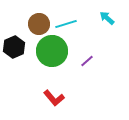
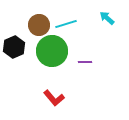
brown circle: moved 1 px down
purple line: moved 2 px left, 1 px down; rotated 40 degrees clockwise
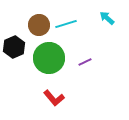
green circle: moved 3 px left, 7 px down
purple line: rotated 24 degrees counterclockwise
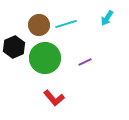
cyan arrow: rotated 98 degrees counterclockwise
green circle: moved 4 px left
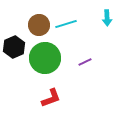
cyan arrow: rotated 35 degrees counterclockwise
red L-shape: moved 3 px left; rotated 70 degrees counterclockwise
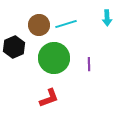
green circle: moved 9 px right
purple line: moved 4 px right, 2 px down; rotated 64 degrees counterclockwise
red L-shape: moved 2 px left
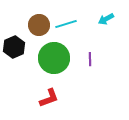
cyan arrow: moved 1 px left, 1 px down; rotated 63 degrees clockwise
purple line: moved 1 px right, 5 px up
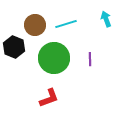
cyan arrow: rotated 98 degrees clockwise
brown circle: moved 4 px left
black hexagon: rotated 15 degrees counterclockwise
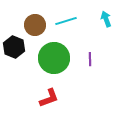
cyan line: moved 3 px up
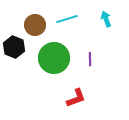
cyan line: moved 1 px right, 2 px up
red L-shape: moved 27 px right
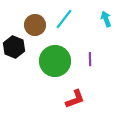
cyan line: moved 3 px left; rotated 35 degrees counterclockwise
green circle: moved 1 px right, 3 px down
red L-shape: moved 1 px left, 1 px down
